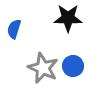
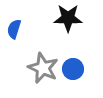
blue circle: moved 3 px down
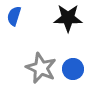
blue semicircle: moved 13 px up
gray star: moved 2 px left
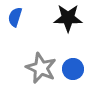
blue semicircle: moved 1 px right, 1 px down
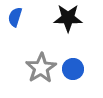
gray star: rotated 16 degrees clockwise
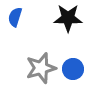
gray star: rotated 16 degrees clockwise
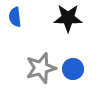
blue semicircle: rotated 24 degrees counterclockwise
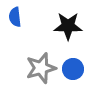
black star: moved 8 px down
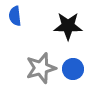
blue semicircle: moved 1 px up
